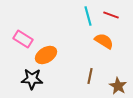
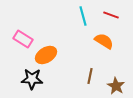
cyan line: moved 5 px left
brown star: moved 2 px left
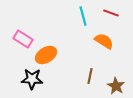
red line: moved 2 px up
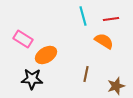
red line: moved 6 px down; rotated 28 degrees counterclockwise
brown line: moved 4 px left, 2 px up
brown star: rotated 24 degrees clockwise
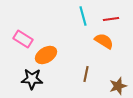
brown star: moved 2 px right
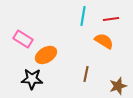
cyan line: rotated 24 degrees clockwise
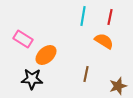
red line: moved 1 px left, 2 px up; rotated 70 degrees counterclockwise
orange ellipse: rotated 10 degrees counterclockwise
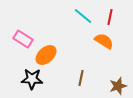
cyan line: rotated 60 degrees counterclockwise
brown line: moved 5 px left, 4 px down
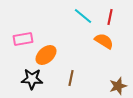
pink rectangle: rotated 42 degrees counterclockwise
brown line: moved 10 px left
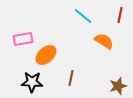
red line: moved 10 px right, 2 px up
black star: moved 3 px down
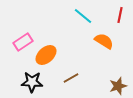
pink rectangle: moved 3 px down; rotated 24 degrees counterclockwise
brown line: rotated 49 degrees clockwise
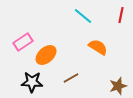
red line: moved 1 px right
orange semicircle: moved 6 px left, 6 px down
